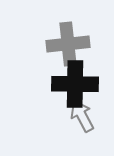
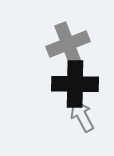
gray cross: rotated 15 degrees counterclockwise
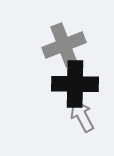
gray cross: moved 4 px left, 1 px down
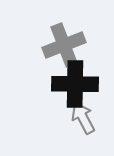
gray arrow: moved 1 px right, 2 px down
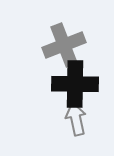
gray arrow: moved 7 px left, 1 px down; rotated 16 degrees clockwise
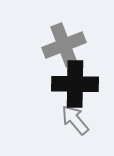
gray arrow: moved 1 px left, 1 px down; rotated 28 degrees counterclockwise
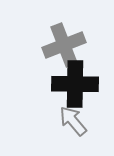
gray arrow: moved 2 px left, 1 px down
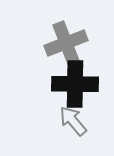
gray cross: moved 2 px right, 2 px up
